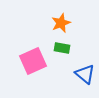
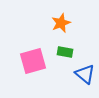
green rectangle: moved 3 px right, 4 px down
pink square: rotated 8 degrees clockwise
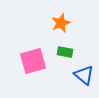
blue triangle: moved 1 px left, 1 px down
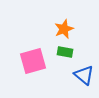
orange star: moved 3 px right, 6 px down
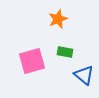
orange star: moved 6 px left, 10 px up
pink square: moved 1 px left
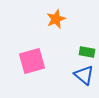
orange star: moved 2 px left
green rectangle: moved 22 px right
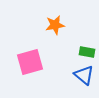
orange star: moved 1 px left, 6 px down; rotated 12 degrees clockwise
pink square: moved 2 px left, 1 px down
